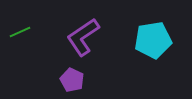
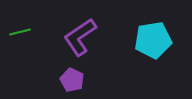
green line: rotated 10 degrees clockwise
purple L-shape: moved 3 px left
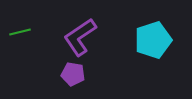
cyan pentagon: rotated 9 degrees counterclockwise
purple pentagon: moved 1 px right, 6 px up; rotated 15 degrees counterclockwise
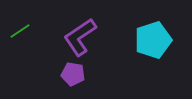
green line: moved 1 px up; rotated 20 degrees counterclockwise
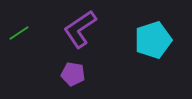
green line: moved 1 px left, 2 px down
purple L-shape: moved 8 px up
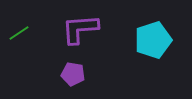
purple L-shape: rotated 30 degrees clockwise
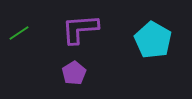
cyan pentagon: rotated 24 degrees counterclockwise
purple pentagon: moved 1 px right, 1 px up; rotated 30 degrees clockwise
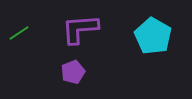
cyan pentagon: moved 4 px up
purple pentagon: moved 1 px left, 1 px up; rotated 10 degrees clockwise
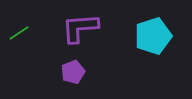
purple L-shape: moved 1 px up
cyan pentagon: rotated 24 degrees clockwise
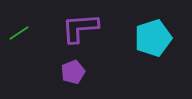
cyan pentagon: moved 2 px down
